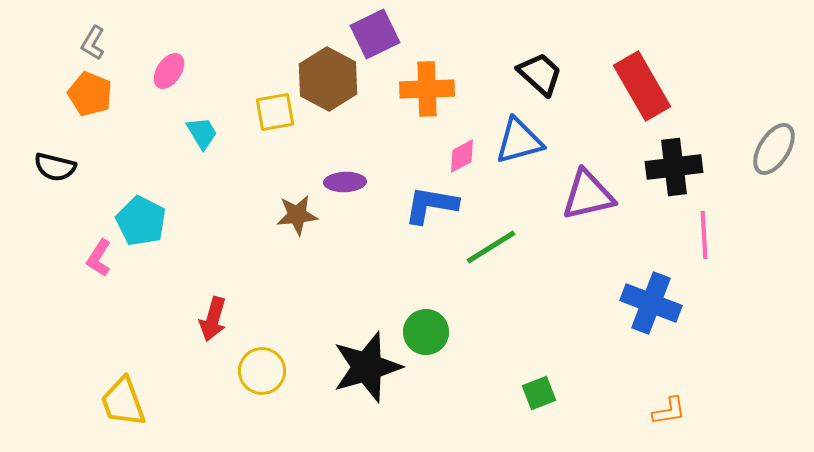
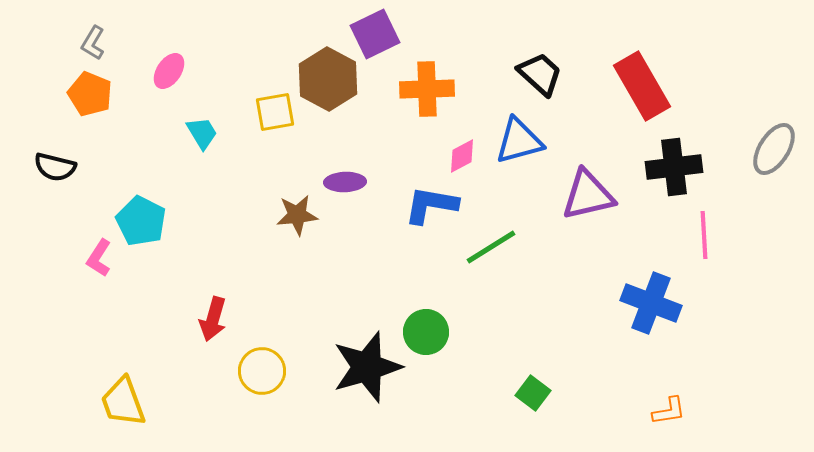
green square: moved 6 px left; rotated 32 degrees counterclockwise
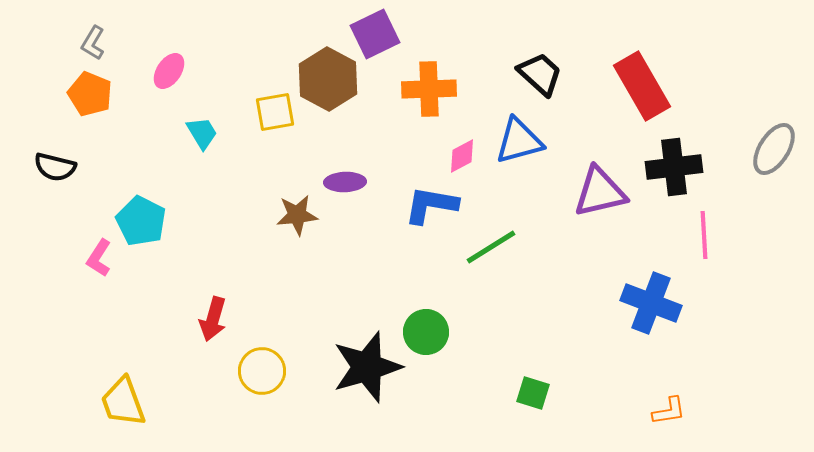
orange cross: moved 2 px right
purple triangle: moved 12 px right, 3 px up
green square: rotated 20 degrees counterclockwise
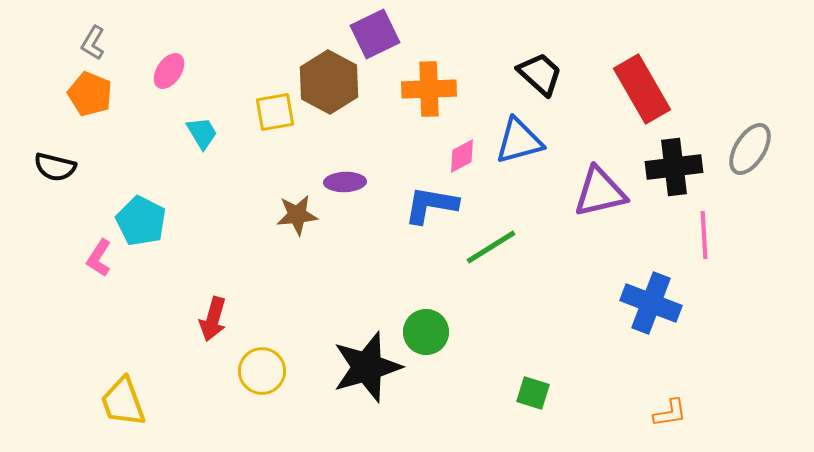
brown hexagon: moved 1 px right, 3 px down
red rectangle: moved 3 px down
gray ellipse: moved 24 px left
orange L-shape: moved 1 px right, 2 px down
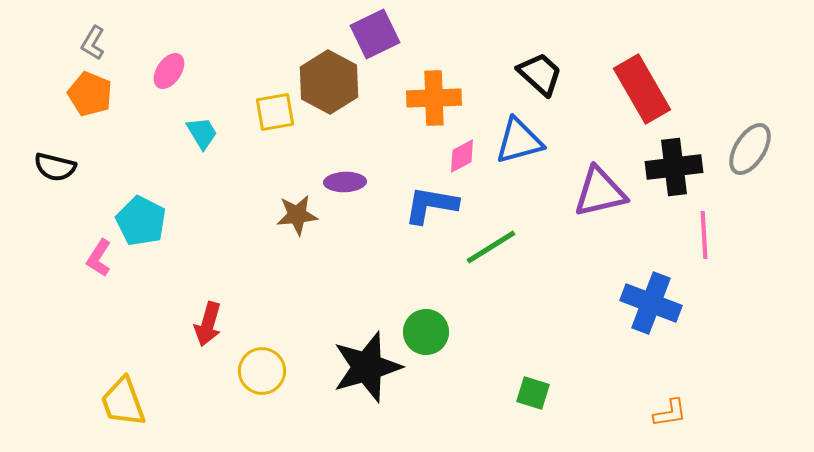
orange cross: moved 5 px right, 9 px down
red arrow: moved 5 px left, 5 px down
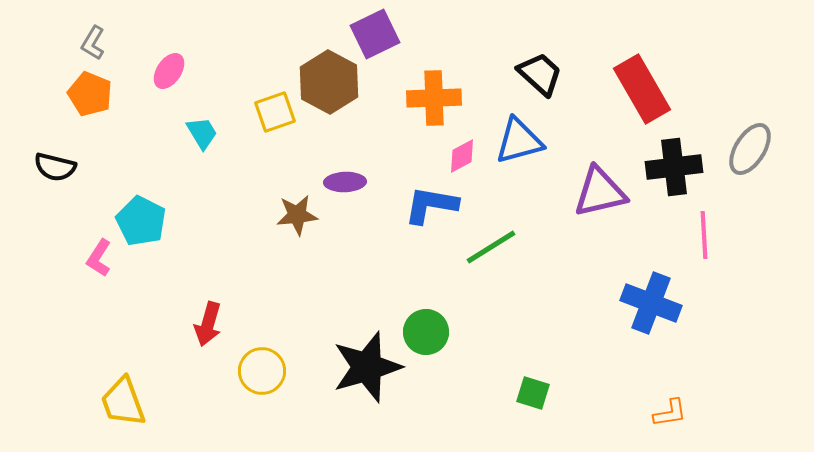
yellow square: rotated 9 degrees counterclockwise
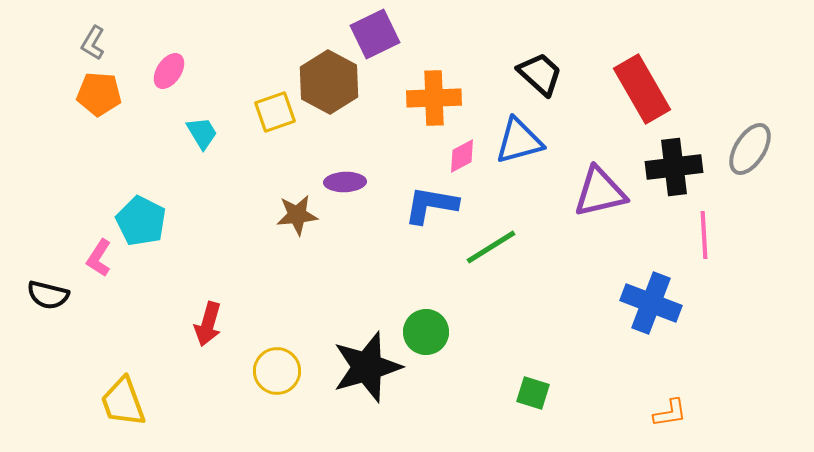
orange pentagon: moved 9 px right; rotated 18 degrees counterclockwise
black semicircle: moved 7 px left, 128 px down
yellow circle: moved 15 px right
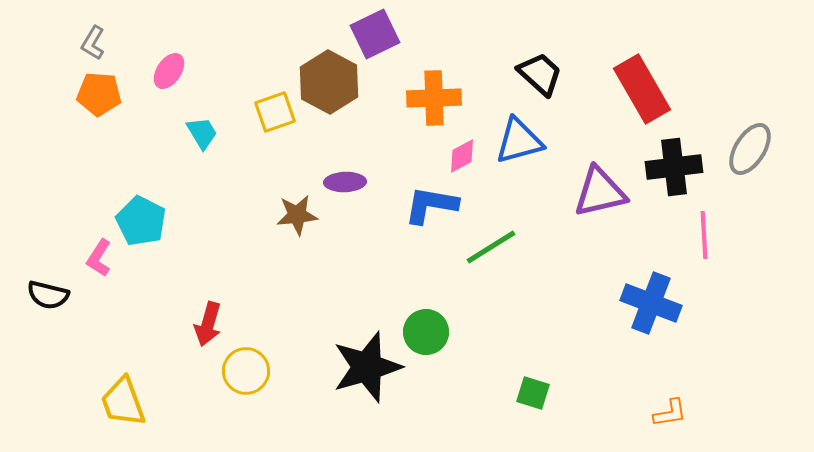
yellow circle: moved 31 px left
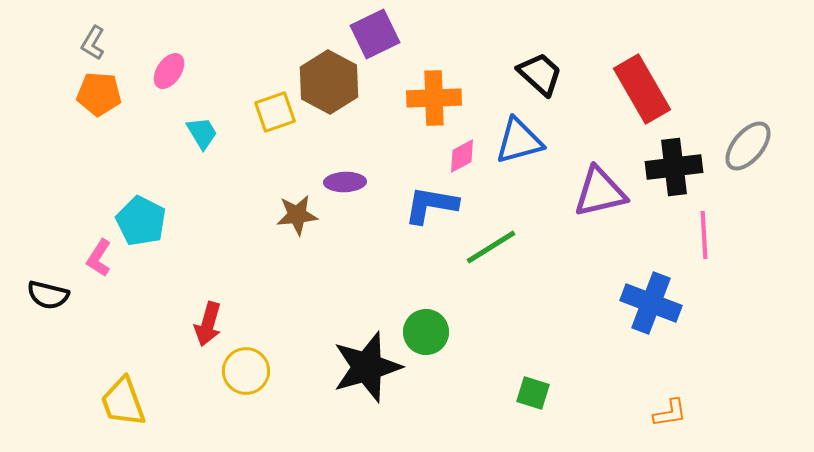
gray ellipse: moved 2 px left, 3 px up; rotated 8 degrees clockwise
